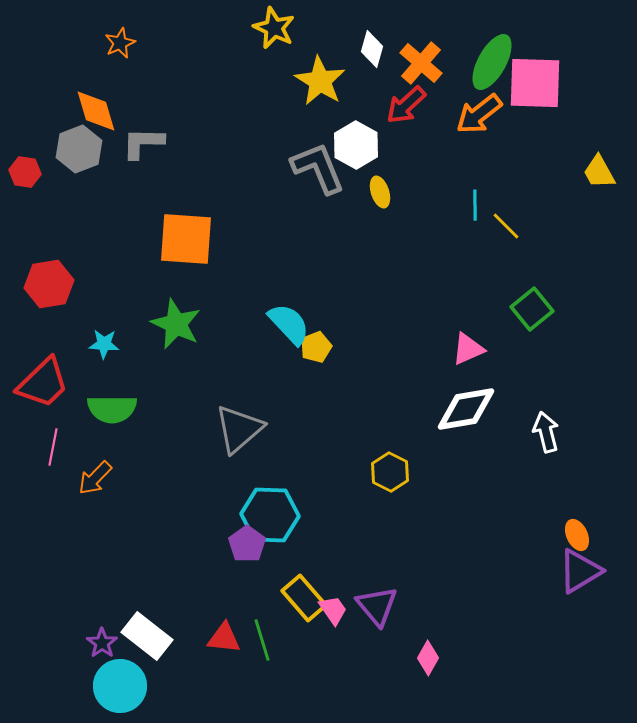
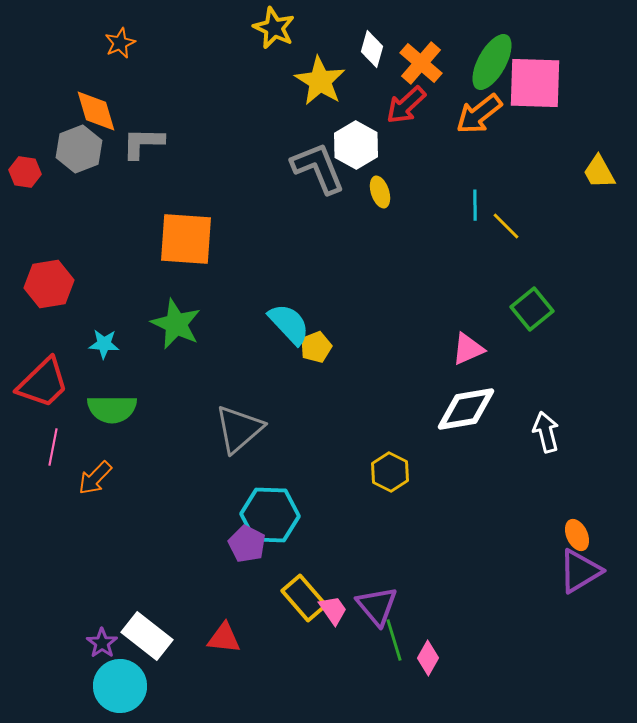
purple pentagon at (247, 544): rotated 9 degrees counterclockwise
green line at (262, 640): moved 132 px right
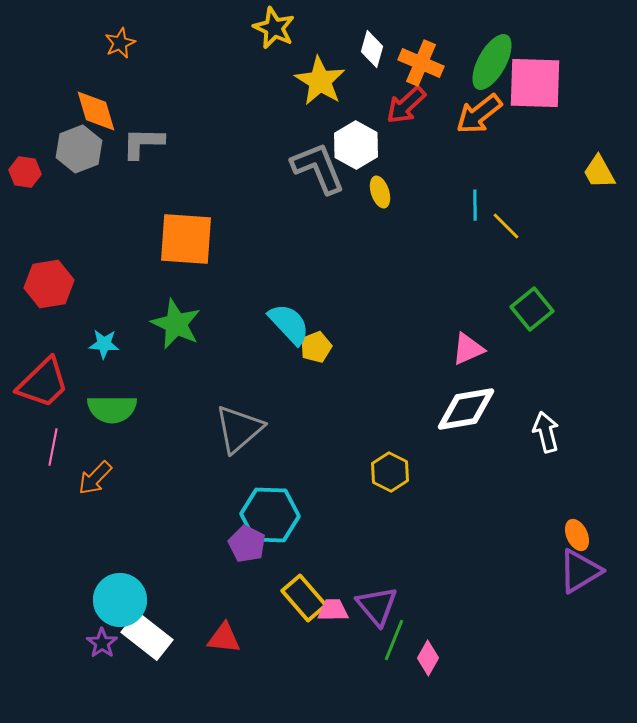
orange cross at (421, 63): rotated 18 degrees counterclockwise
pink trapezoid at (333, 610): rotated 56 degrees counterclockwise
green line at (394, 640): rotated 39 degrees clockwise
cyan circle at (120, 686): moved 86 px up
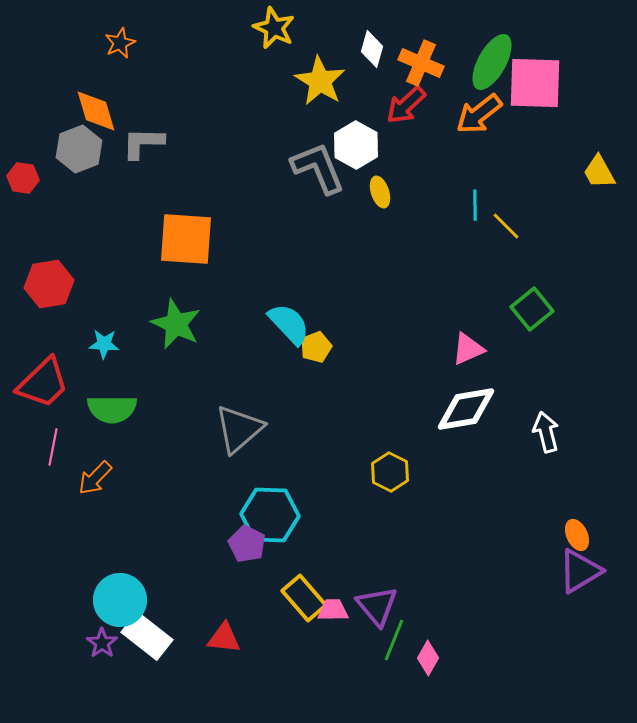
red hexagon at (25, 172): moved 2 px left, 6 px down
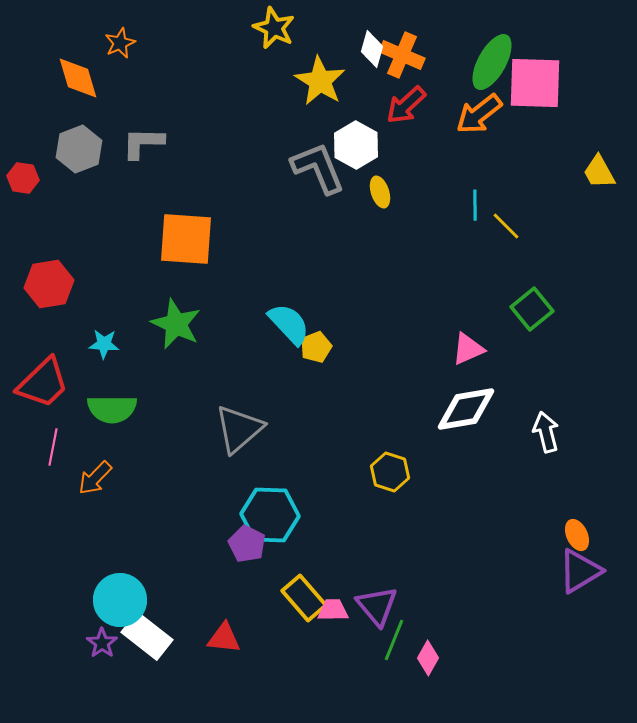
orange cross at (421, 63): moved 19 px left, 8 px up
orange diamond at (96, 111): moved 18 px left, 33 px up
yellow hexagon at (390, 472): rotated 9 degrees counterclockwise
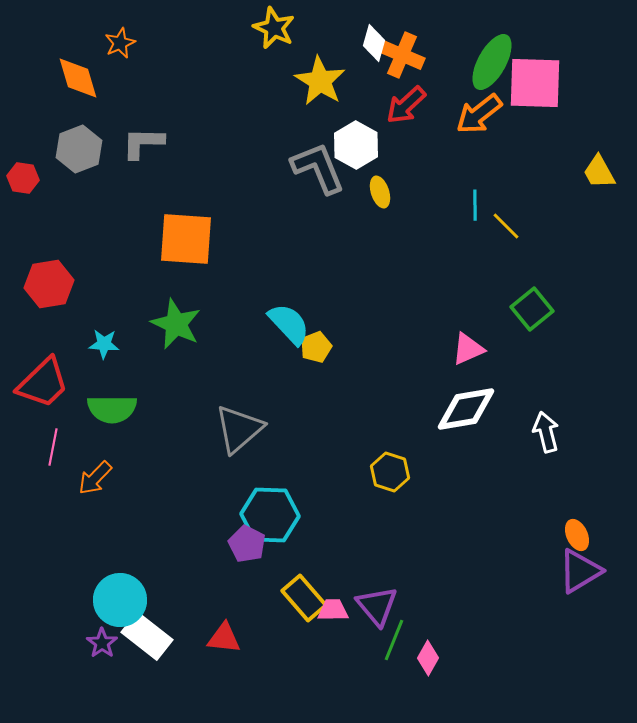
white diamond at (372, 49): moved 2 px right, 6 px up
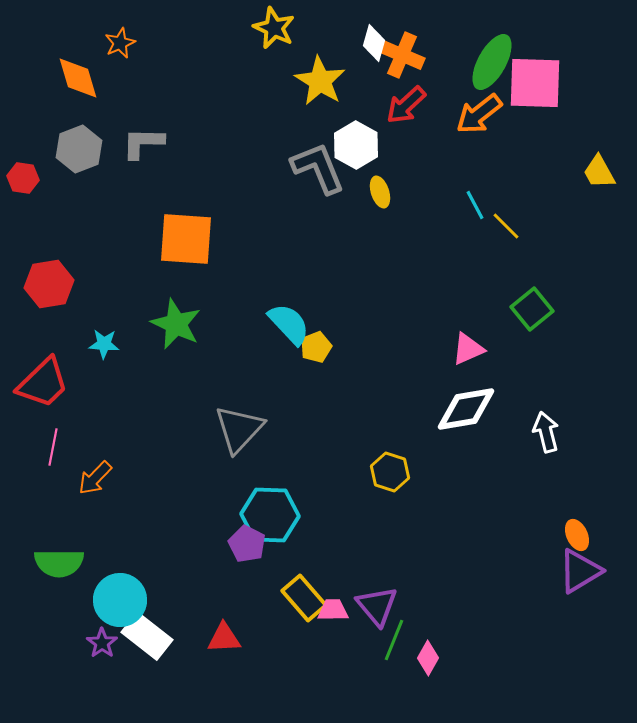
cyan line at (475, 205): rotated 28 degrees counterclockwise
green semicircle at (112, 409): moved 53 px left, 154 px down
gray triangle at (239, 429): rotated 6 degrees counterclockwise
red triangle at (224, 638): rotated 9 degrees counterclockwise
